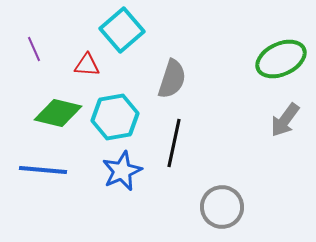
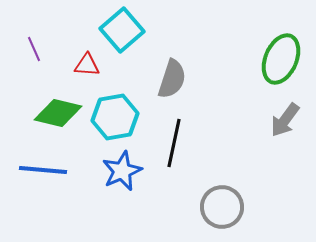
green ellipse: rotated 42 degrees counterclockwise
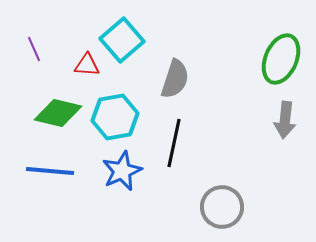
cyan square: moved 10 px down
gray semicircle: moved 3 px right
gray arrow: rotated 30 degrees counterclockwise
blue line: moved 7 px right, 1 px down
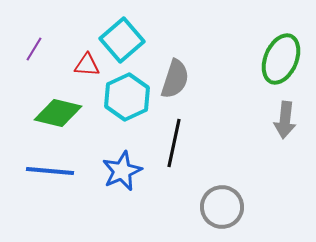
purple line: rotated 55 degrees clockwise
cyan hexagon: moved 12 px right, 20 px up; rotated 15 degrees counterclockwise
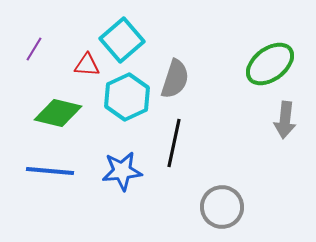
green ellipse: moved 11 px left, 5 px down; rotated 30 degrees clockwise
blue star: rotated 18 degrees clockwise
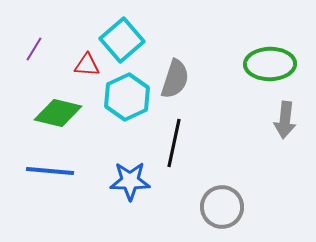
green ellipse: rotated 36 degrees clockwise
blue star: moved 8 px right, 10 px down; rotated 6 degrees clockwise
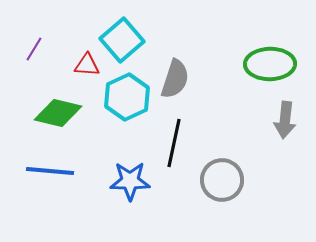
gray circle: moved 27 px up
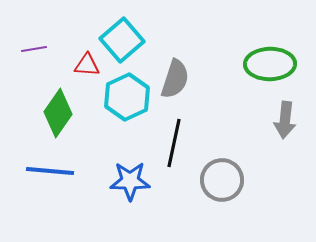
purple line: rotated 50 degrees clockwise
green diamond: rotated 69 degrees counterclockwise
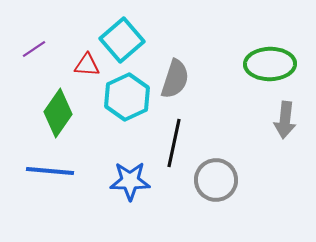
purple line: rotated 25 degrees counterclockwise
gray circle: moved 6 px left
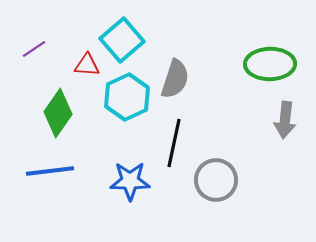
blue line: rotated 12 degrees counterclockwise
